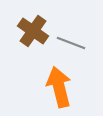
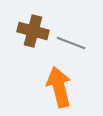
brown cross: rotated 20 degrees counterclockwise
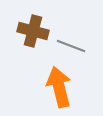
gray line: moved 3 px down
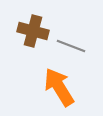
orange arrow: rotated 18 degrees counterclockwise
